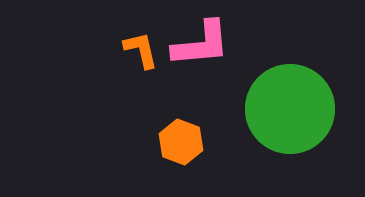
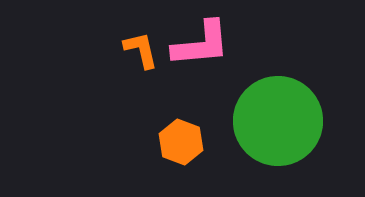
green circle: moved 12 px left, 12 px down
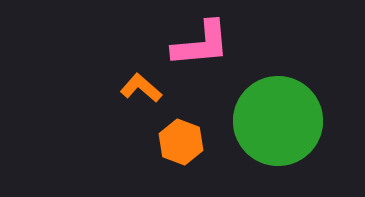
orange L-shape: moved 38 px down; rotated 36 degrees counterclockwise
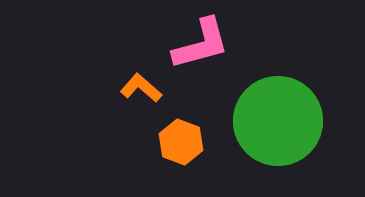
pink L-shape: rotated 10 degrees counterclockwise
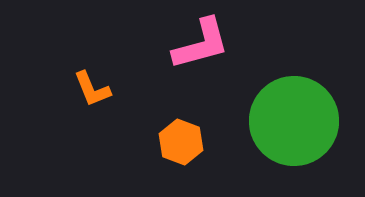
orange L-shape: moved 49 px left, 1 px down; rotated 153 degrees counterclockwise
green circle: moved 16 px right
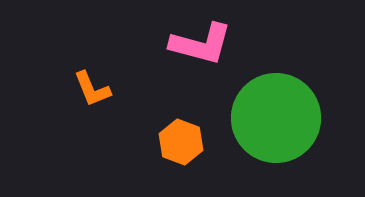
pink L-shape: rotated 30 degrees clockwise
green circle: moved 18 px left, 3 px up
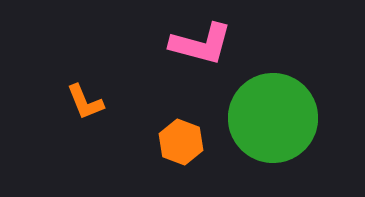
orange L-shape: moved 7 px left, 13 px down
green circle: moved 3 px left
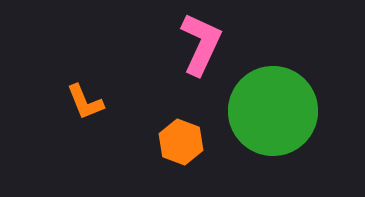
pink L-shape: rotated 80 degrees counterclockwise
green circle: moved 7 px up
